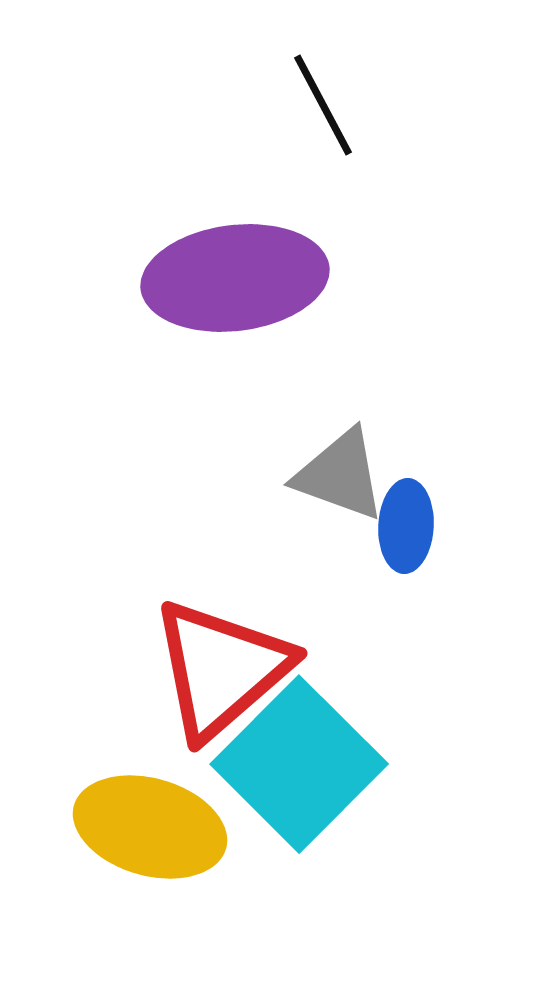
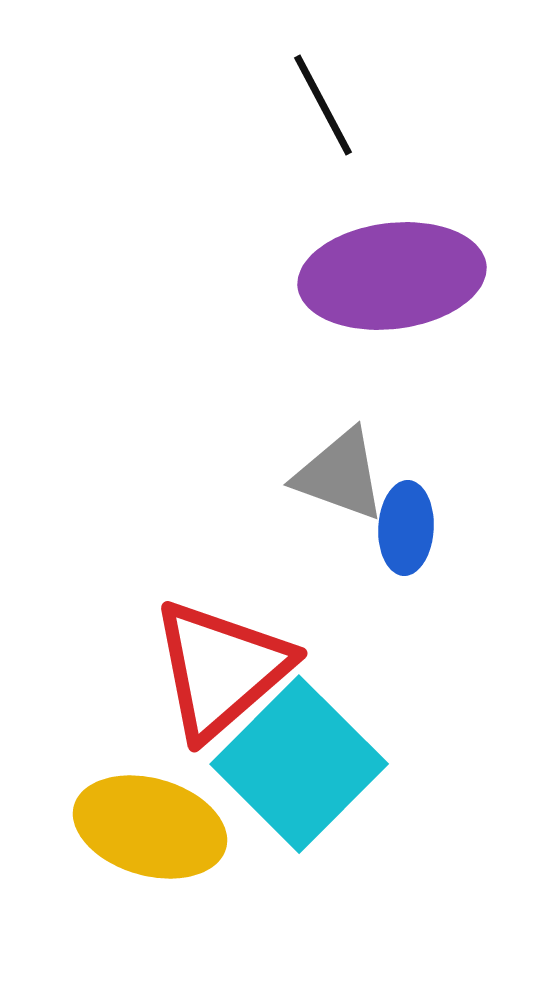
purple ellipse: moved 157 px right, 2 px up
blue ellipse: moved 2 px down
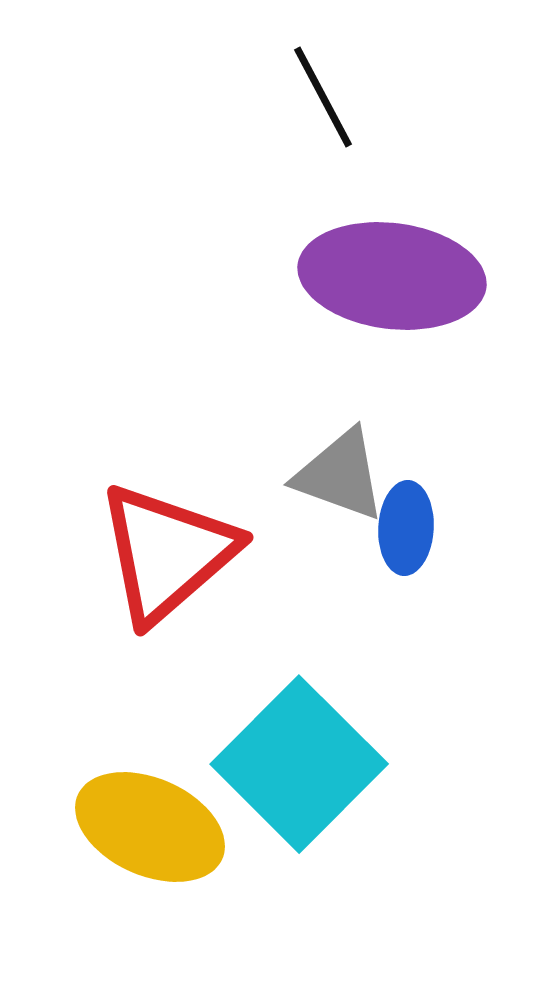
black line: moved 8 px up
purple ellipse: rotated 14 degrees clockwise
red triangle: moved 54 px left, 116 px up
yellow ellipse: rotated 8 degrees clockwise
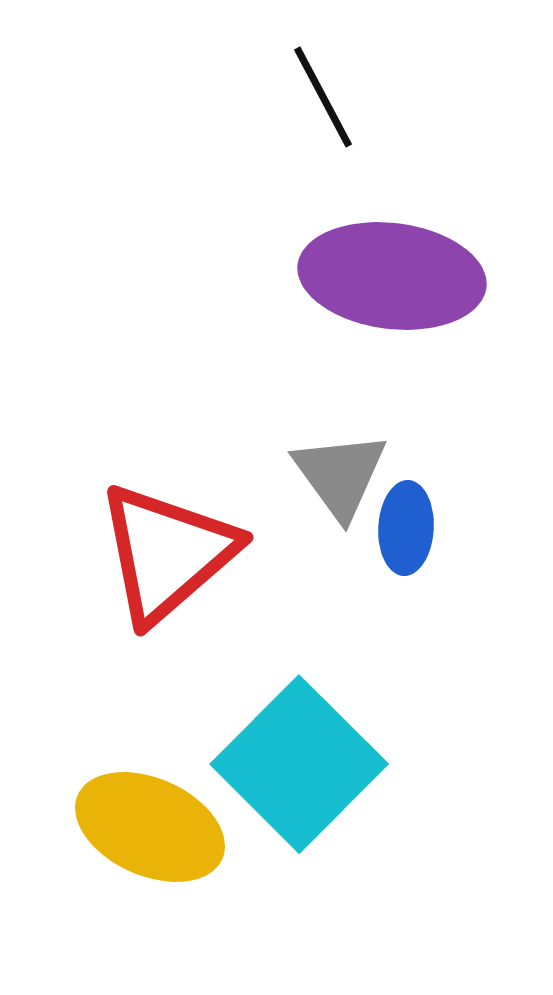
gray triangle: rotated 34 degrees clockwise
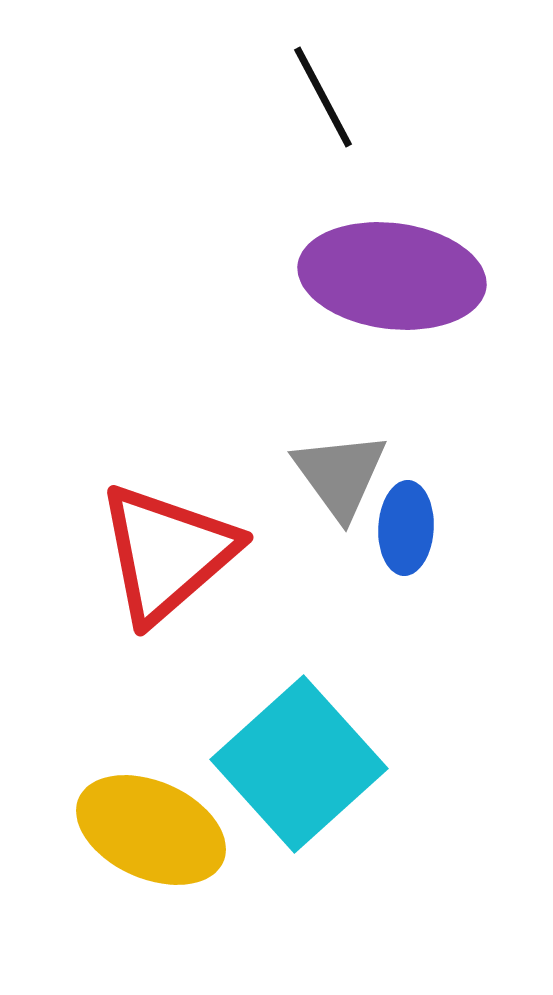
cyan square: rotated 3 degrees clockwise
yellow ellipse: moved 1 px right, 3 px down
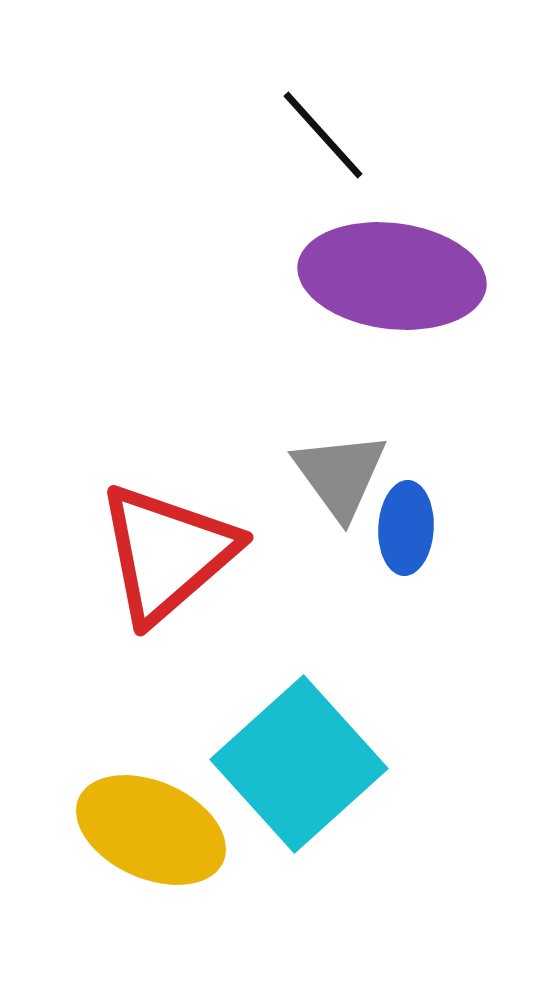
black line: moved 38 px down; rotated 14 degrees counterclockwise
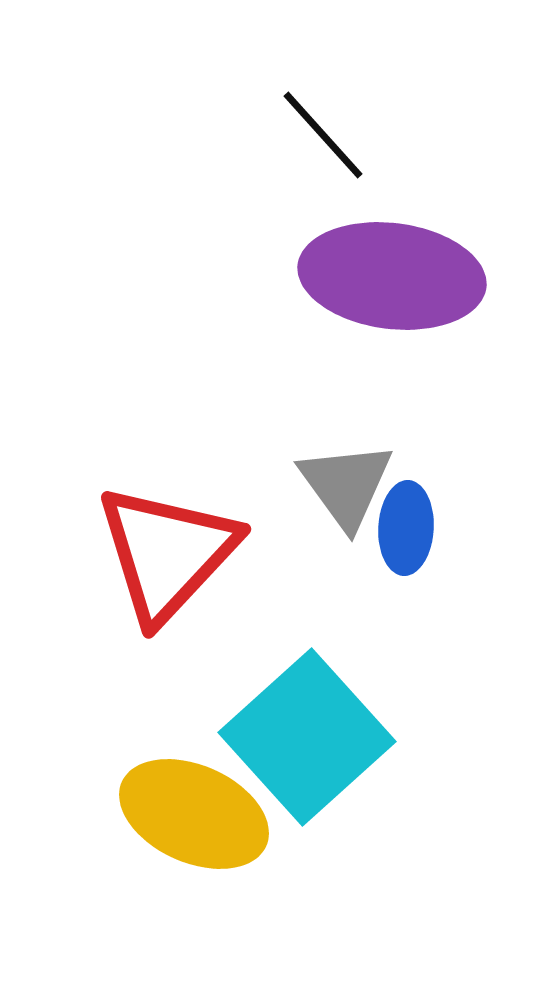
gray triangle: moved 6 px right, 10 px down
red triangle: rotated 6 degrees counterclockwise
cyan square: moved 8 px right, 27 px up
yellow ellipse: moved 43 px right, 16 px up
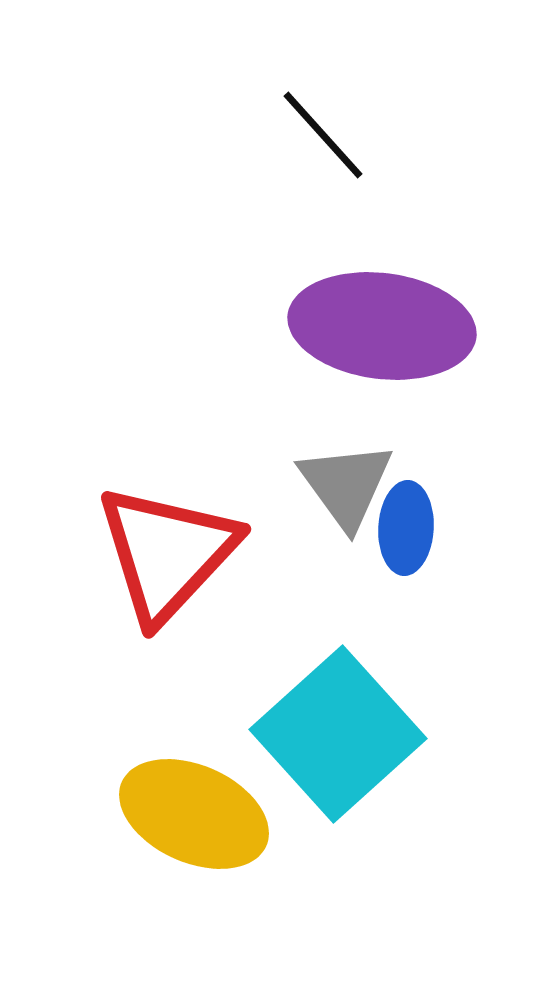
purple ellipse: moved 10 px left, 50 px down
cyan square: moved 31 px right, 3 px up
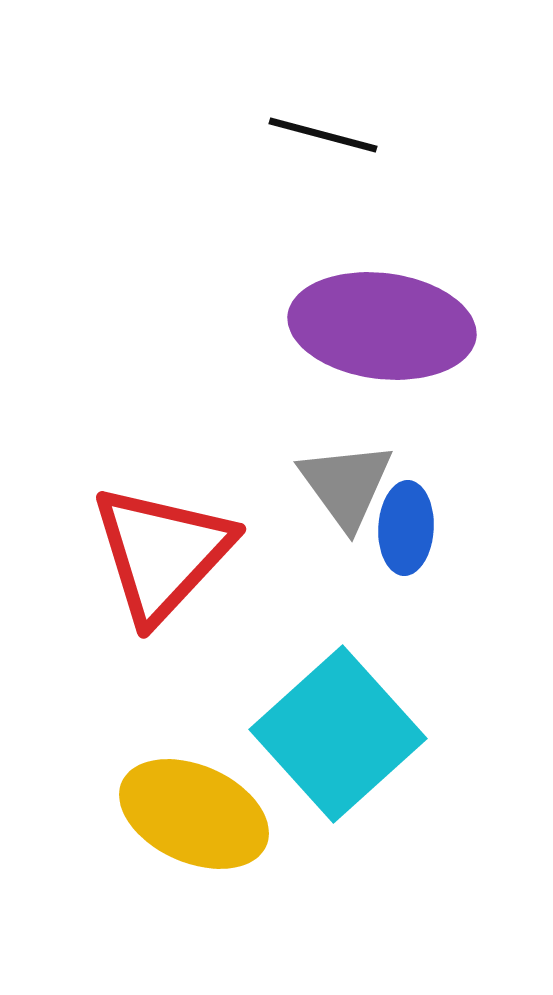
black line: rotated 33 degrees counterclockwise
red triangle: moved 5 px left
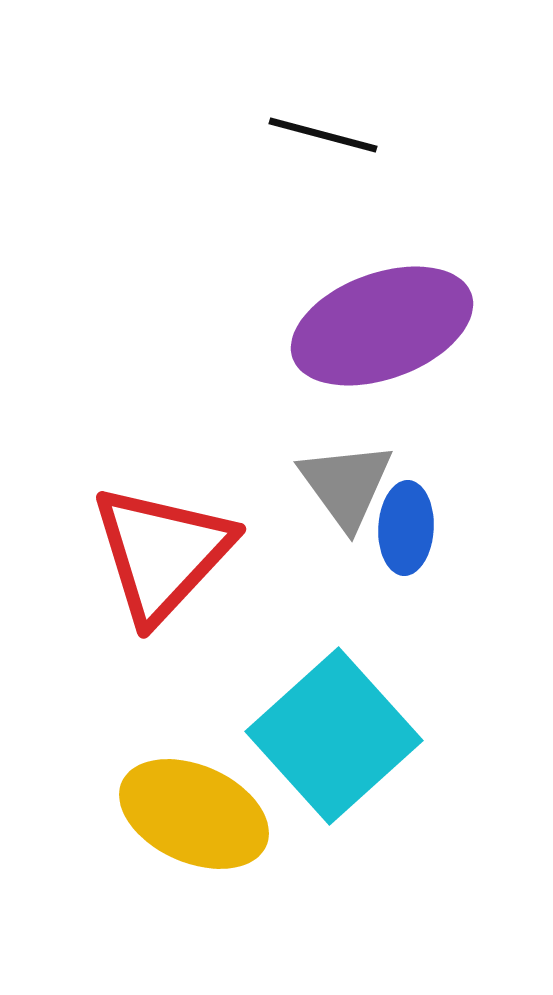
purple ellipse: rotated 27 degrees counterclockwise
cyan square: moved 4 px left, 2 px down
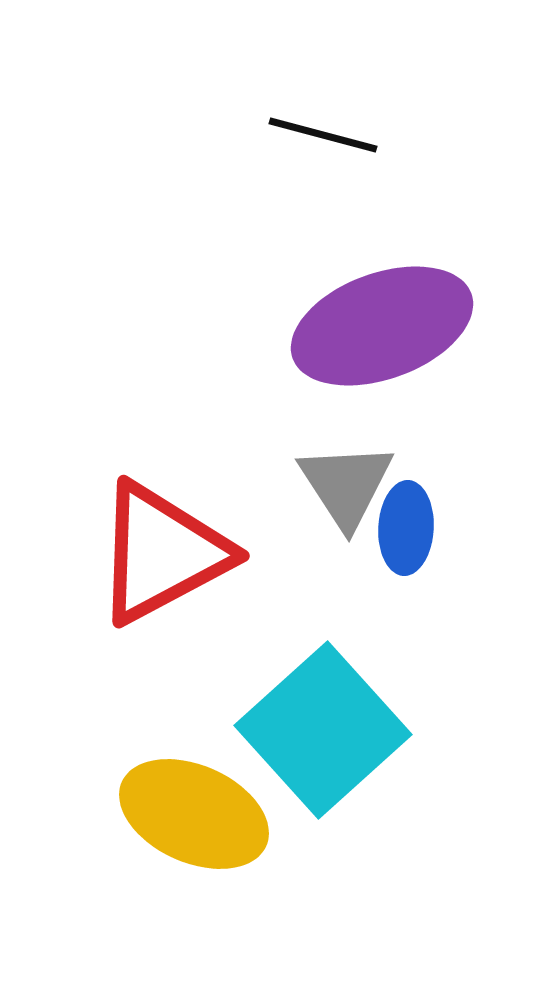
gray triangle: rotated 3 degrees clockwise
red triangle: rotated 19 degrees clockwise
cyan square: moved 11 px left, 6 px up
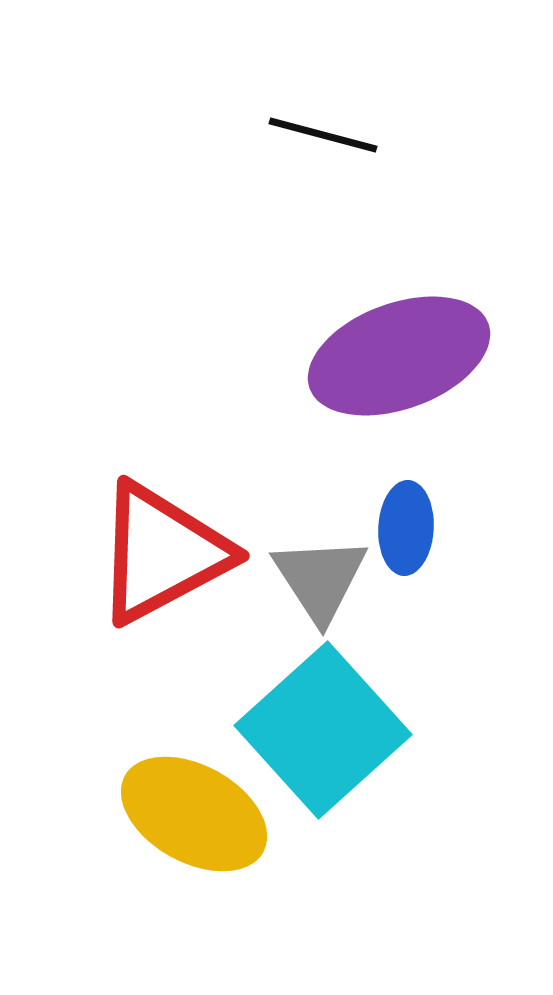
purple ellipse: moved 17 px right, 30 px down
gray triangle: moved 26 px left, 94 px down
yellow ellipse: rotated 5 degrees clockwise
